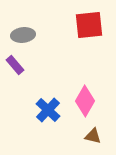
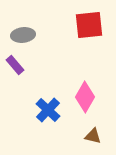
pink diamond: moved 4 px up
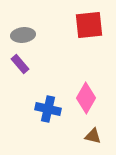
purple rectangle: moved 5 px right, 1 px up
pink diamond: moved 1 px right, 1 px down
blue cross: moved 1 px up; rotated 30 degrees counterclockwise
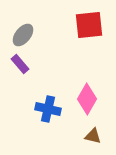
gray ellipse: rotated 45 degrees counterclockwise
pink diamond: moved 1 px right, 1 px down
